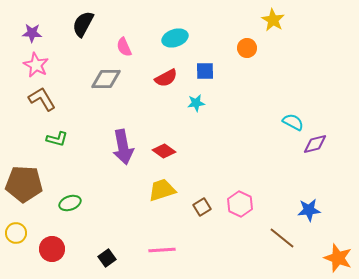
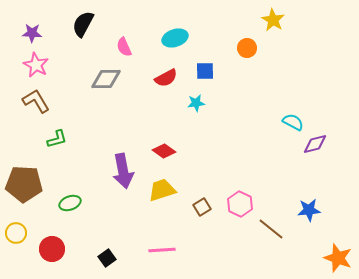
brown L-shape: moved 6 px left, 2 px down
green L-shape: rotated 30 degrees counterclockwise
purple arrow: moved 24 px down
brown line: moved 11 px left, 9 px up
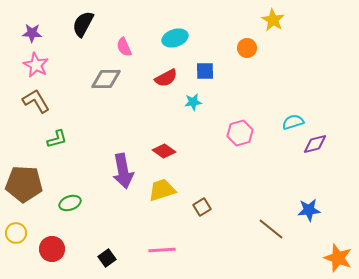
cyan star: moved 3 px left, 1 px up
cyan semicircle: rotated 45 degrees counterclockwise
pink hexagon: moved 71 px up; rotated 20 degrees clockwise
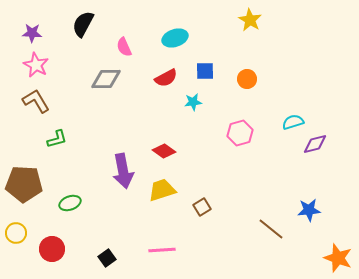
yellow star: moved 23 px left
orange circle: moved 31 px down
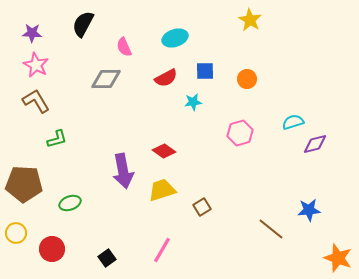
pink line: rotated 56 degrees counterclockwise
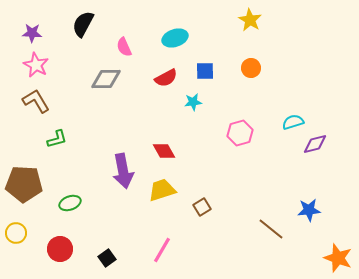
orange circle: moved 4 px right, 11 px up
red diamond: rotated 25 degrees clockwise
red circle: moved 8 px right
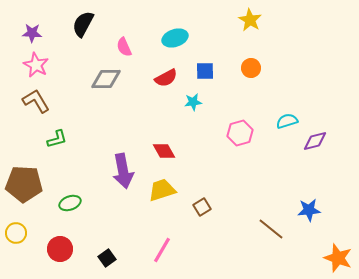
cyan semicircle: moved 6 px left, 1 px up
purple diamond: moved 3 px up
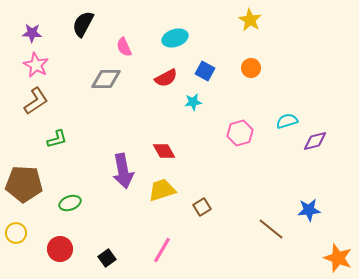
blue square: rotated 30 degrees clockwise
brown L-shape: rotated 88 degrees clockwise
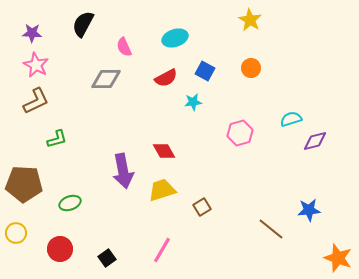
brown L-shape: rotated 8 degrees clockwise
cyan semicircle: moved 4 px right, 2 px up
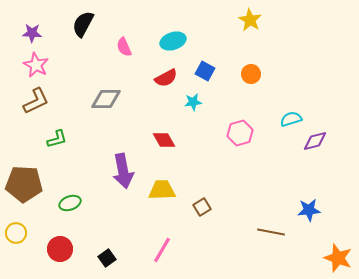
cyan ellipse: moved 2 px left, 3 px down
orange circle: moved 6 px down
gray diamond: moved 20 px down
red diamond: moved 11 px up
yellow trapezoid: rotated 16 degrees clockwise
brown line: moved 3 px down; rotated 28 degrees counterclockwise
